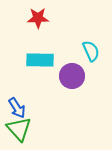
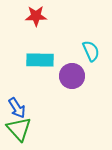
red star: moved 2 px left, 2 px up
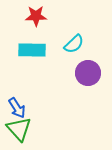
cyan semicircle: moved 17 px left, 7 px up; rotated 70 degrees clockwise
cyan rectangle: moved 8 px left, 10 px up
purple circle: moved 16 px right, 3 px up
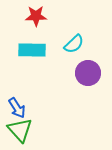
green triangle: moved 1 px right, 1 px down
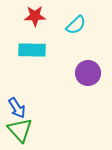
red star: moved 1 px left
cyan semicircle: moved 2 px right, 19 px up
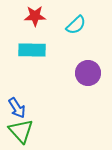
green triangle: moved 1 px right, 1 px down
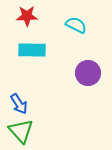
red star: moved 8 px left
cyan semicircle: rotated 110 degrees counterclockwise
blue arrow: moved 2 px right, 4 px up
